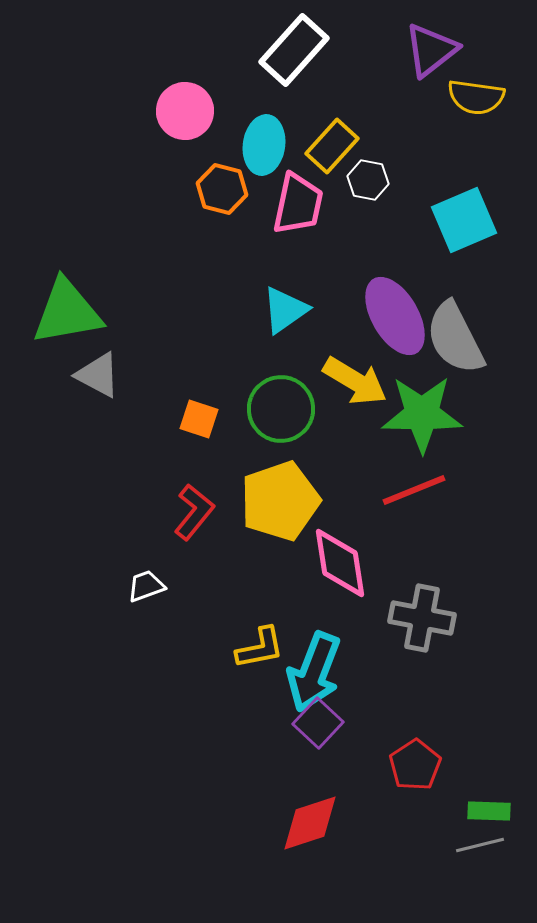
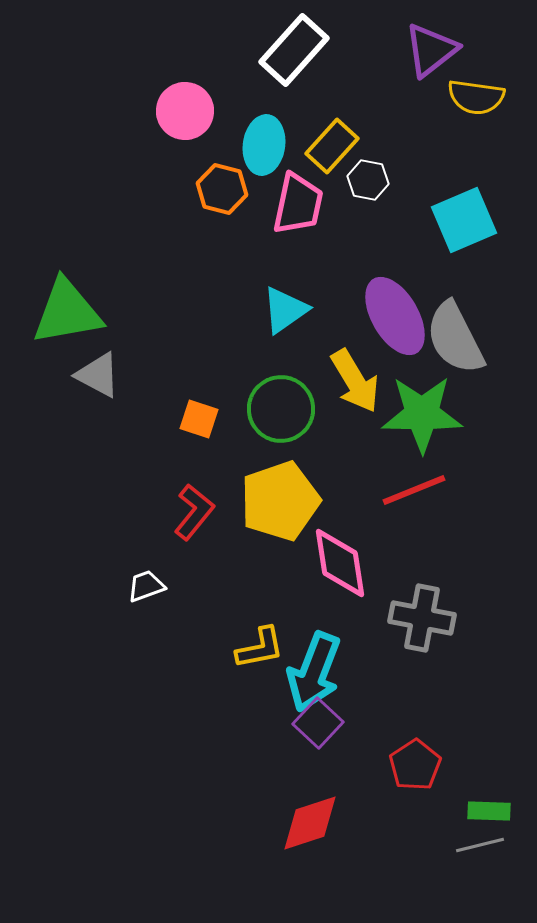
yellow arrow: rotated 28 degrees clockwise
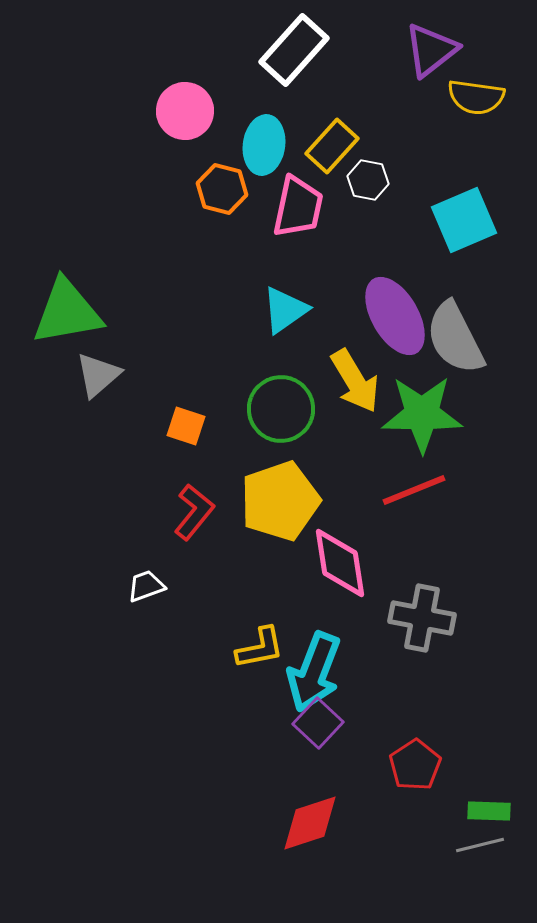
pink trapezoid: moved 3 px down
gray triangle: rotated 51 degrees clockwise
orange square: moved 13 px left, 7 px down
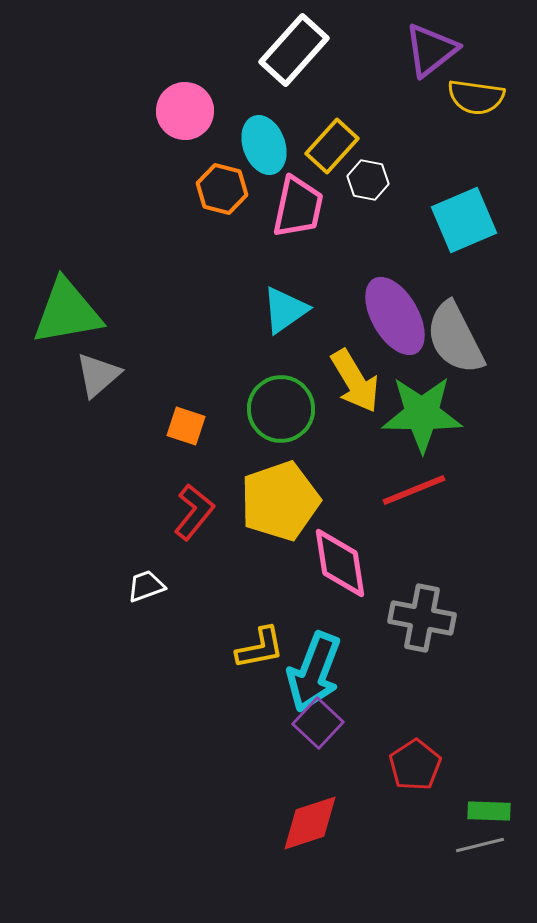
cyan ellipse: rotated 28 degrees counterclockwise
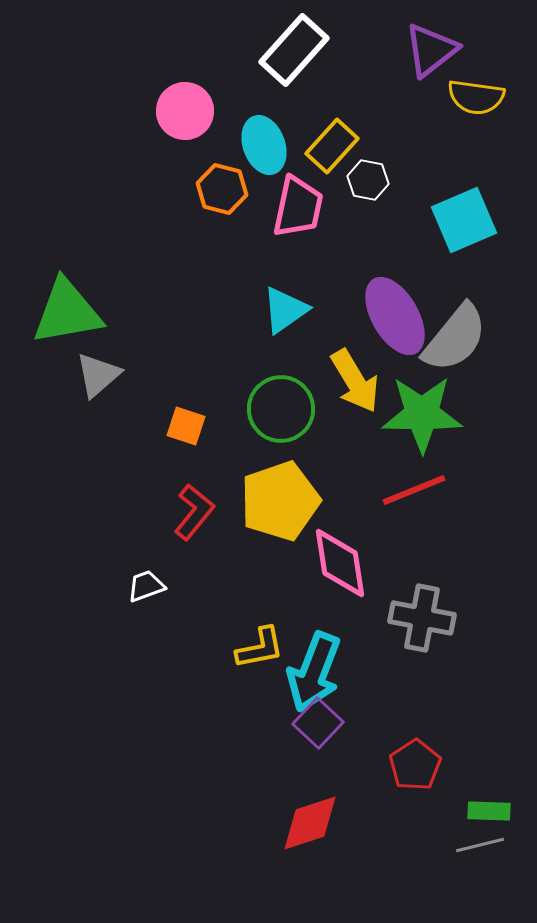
gray semicircle: rotated 114 degrees counterclockwise
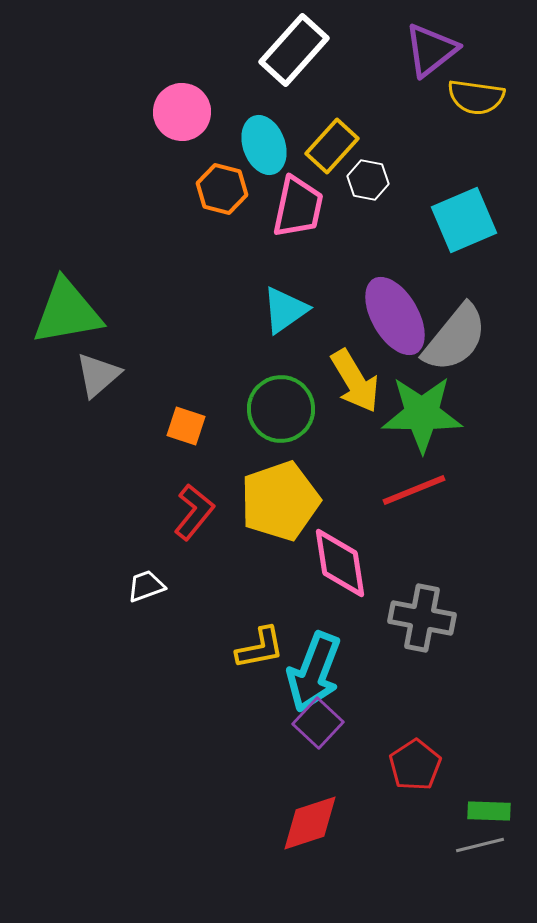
pink circle: moved 3 px left, 1 px down
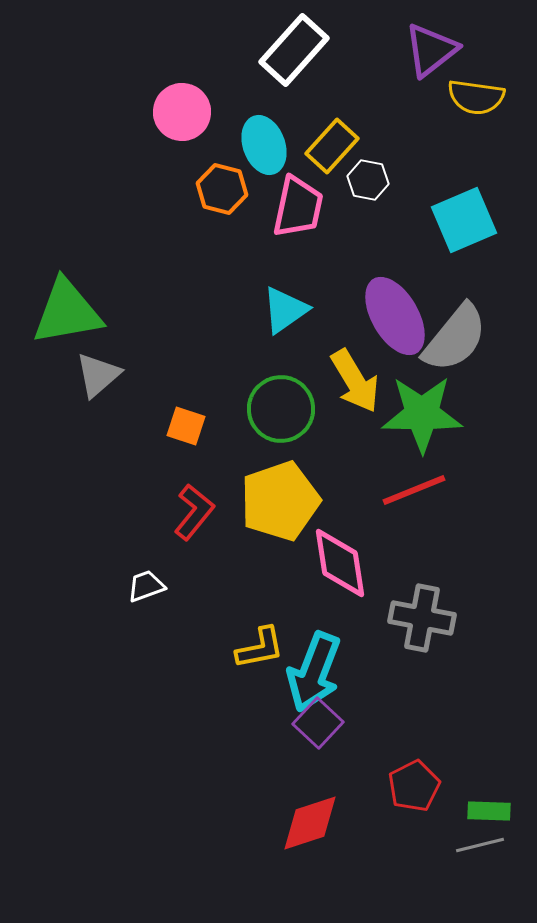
red pentagon: moved 1 px left, 21 px down; rotated 6 degrees clockwise
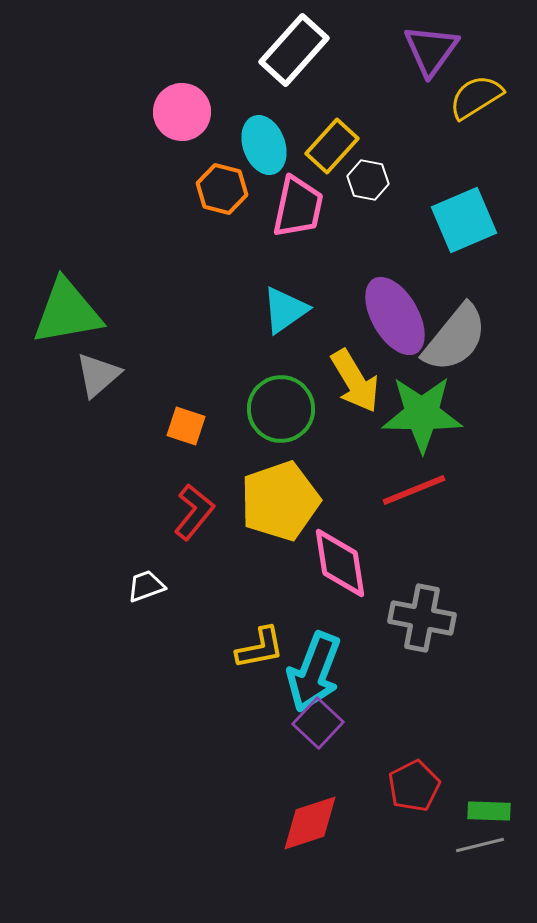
purple triangle: rotated 16 degrees counterclockwise
yellow semicircle: rotated 140 degrees clockwise
